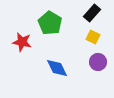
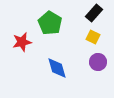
black rectangle: moved 2 px right
red star: rotated 24 degrees counterclockwise
blue diamond: rotated 10 degrees clockwise
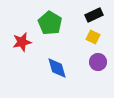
black rectangle: moved 2 px down; rotated 24 degrees clockwise
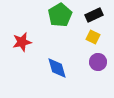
green pentagon: moved 10 px right, 8 px up; rotated 10 degrees clockwise
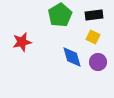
black rectangle: rotated 18 degrees clockwise
blue diamond: moved 15 px right, 11 px up
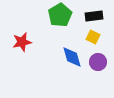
black rectangle: moved 1 px down
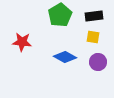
yellow square: rotated 16 degrees counterclockwise
red star: rotated 18 degrees clockwise
blue diamond: moved 7 px left; rotated 45 degrees counterclockwise
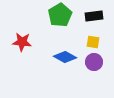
yellow square: moved 5 px down
purple circle: moved 4 px left
